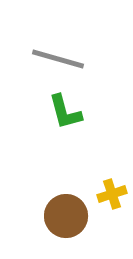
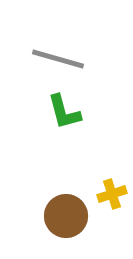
green L-shape: moved 1 px left
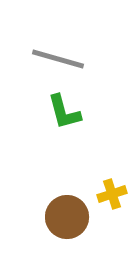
brown circle: moved 1 px right, 1 px down
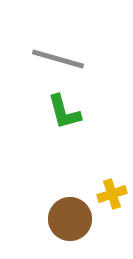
brown circle: moved 3 px right, 2 px down
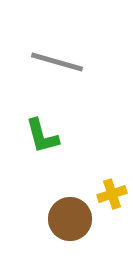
gray line: moved 1 px left, 3 px down
green L-shape: moved 22 px left, 24 px down
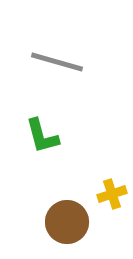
brown circle: moved 3 px left, 3 px down
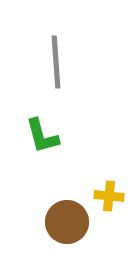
gray line: moved 1 px left; rotated 70 degrees clockwise
yellow cross: moved 3 px left, 2 px down; rotated 24 degrees clockwise
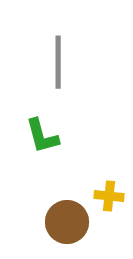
gray line: moved 2 px right; rotated 4 degrees clockwise
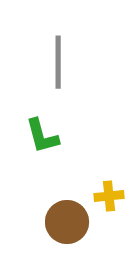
yellow cross: rotated 12 degrees counterclockwise
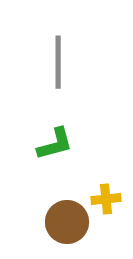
green L-shape: moved 13 px right, 8 px down; rotated 90 degrees counterclockwise
yellow cross: moved 3 px left, 3 px down
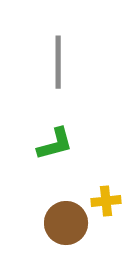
yellow cross: moved 2 px down
brown circle: moved 1 px left, 1 px down
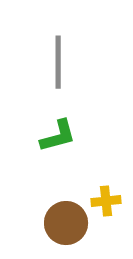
green L-shape: moved 3 px right, 8 px up
